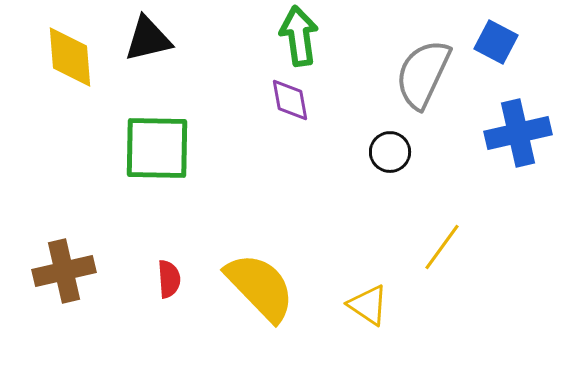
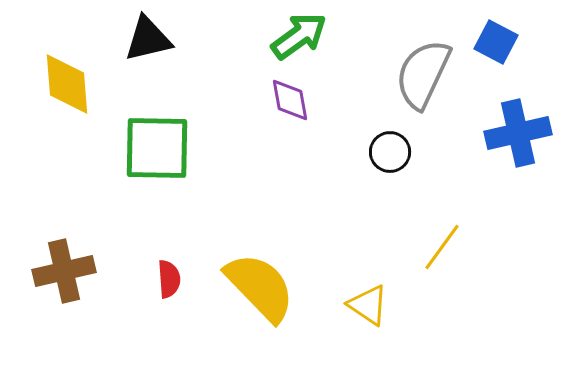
green arrow: rotated 62 degrees clockwise
yellow diamond: moved 3 px left, 27 px down
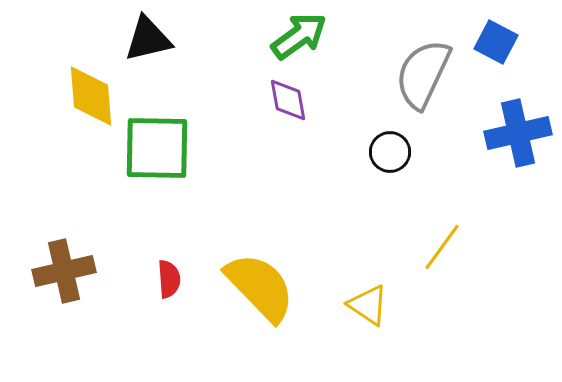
yellow diamond: moved 24 px right, 12 px down
purple diamond: moved 2 px left
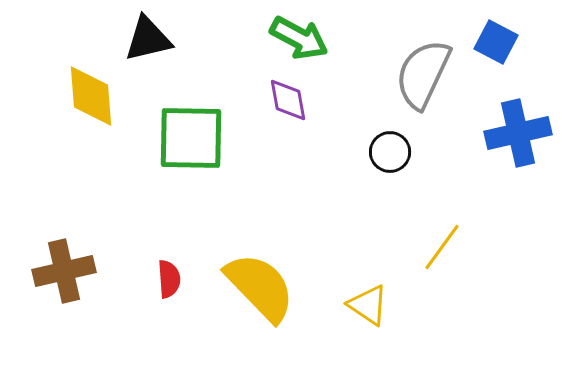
green arrow: moved 2 px down; rotated 64 degrees clockwise
green square: moved 34 px right, 10 px up
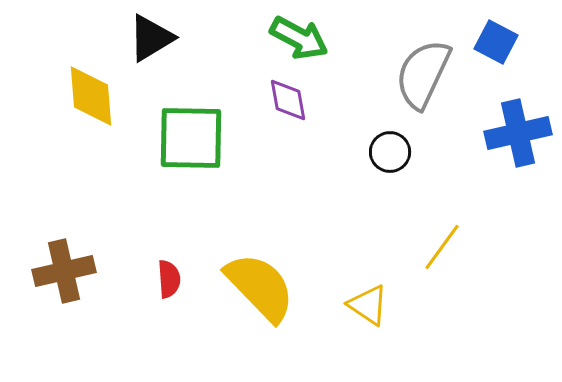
black triangle: moved 3 px right, 1 px up; rotated 18 degrees counterclockwise
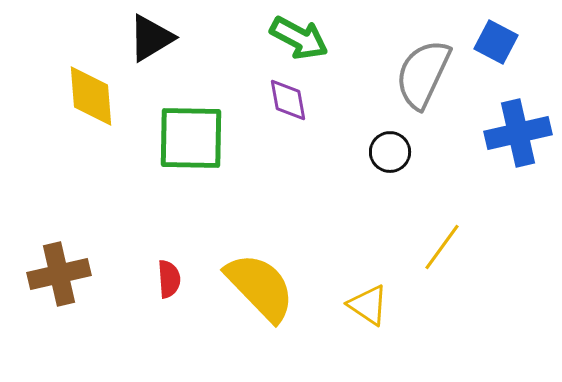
brown cross: moved 5 px left, 3 px down
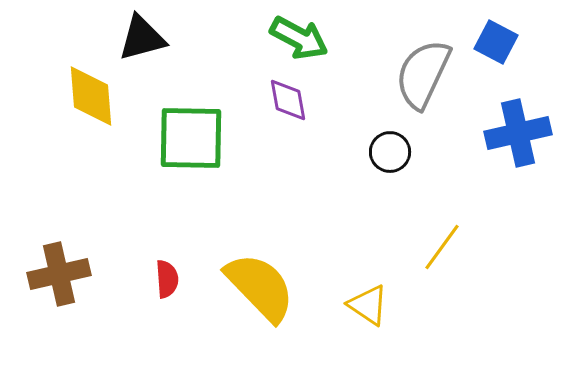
black triangle: moved 9 px left; rotated 16 degrees clockwise
red semicircle: moved 2 px left
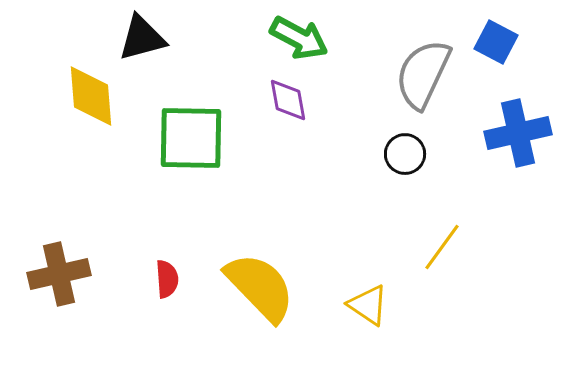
black circle: moved 15 px right, 2 px down
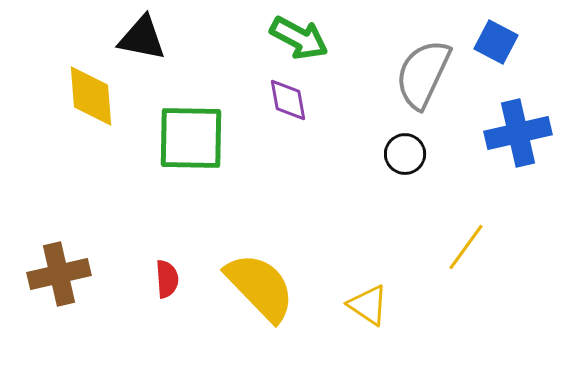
black triangle: rotated 26 degrees clockwise
yellow line: moved 24 px right
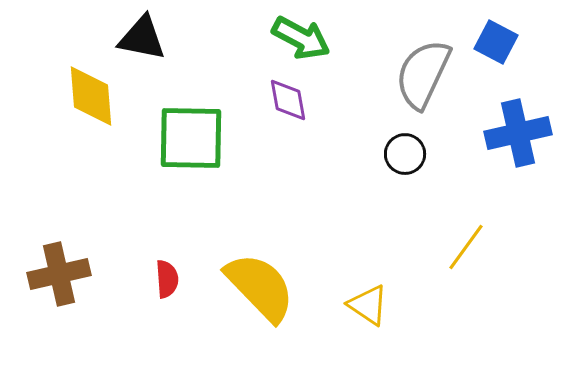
green arrow: moved 2 px right
